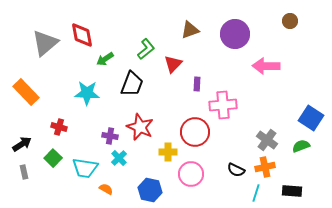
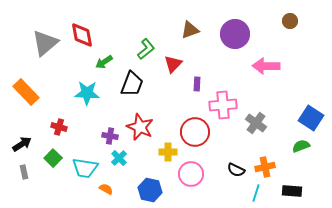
green arrow: moved 1 px left, 3 px down
gray cross: moved 11 px left, 17 px up
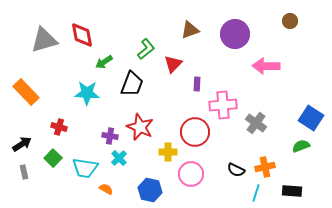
gray triangle: moved 1 px left, 3 px up; rotated 24 degrees clockwise
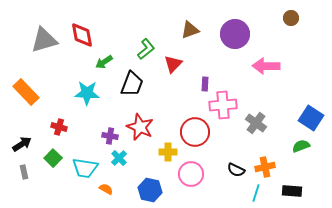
brown circle: moved 1 px right, 3 px up
purple rectangle: moved 8 px right
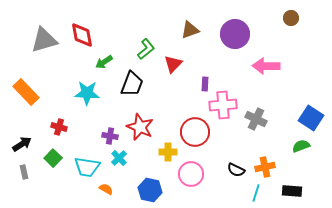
gray cross: moved 4 px up; rotated 10 degrees counterclockwise
cyan trapezoid: moved 2 px right, 1 px up
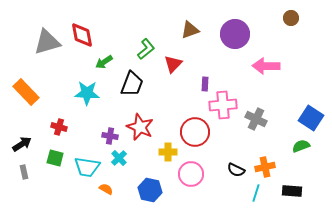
gray triangle: moved 3 px right, 2 px down
green square: moved 2 px right; rotated 30 degrees counterclockwise
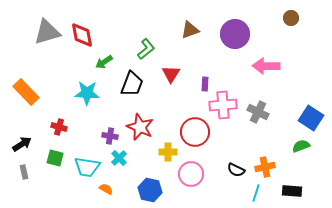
gray triangle: moved 10 px up
red triangle: moved 2 px left, 10 px down; rotated 12 degrees counterclockwise
gray cross: moved 2 px right, 7 px up
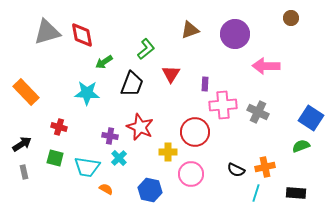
black rectangle: moved 4 px right, 2 px down
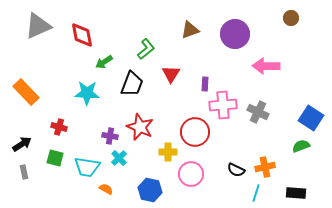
gray triangle: moved 9 px left, 6 px up; rotated 8 degrees counterclockwise
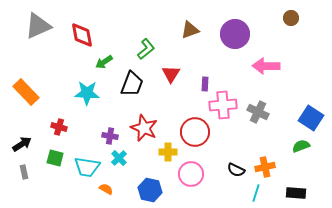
red star: moved 4 px right, 1 px down
